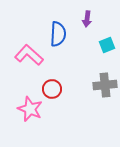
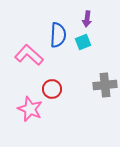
blue semicircle: moved 1 px down
cyan square: moved 24 px left, 3 px up
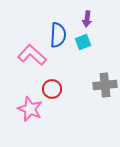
pink L-shape: moved 3 px right
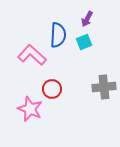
purple arrow: rotated 21 degrees clockwise
cyan square: moved 1 px right
gray cross: moved 1 px left, 2 px down
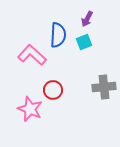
red circle: moved 1 px right, 1 px down
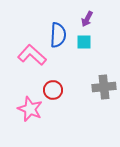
cyan square: rotated 21 degrees clockwise
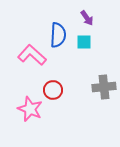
purple arrow: moved 1 px up; rotated 63 degrees counterclockwise
